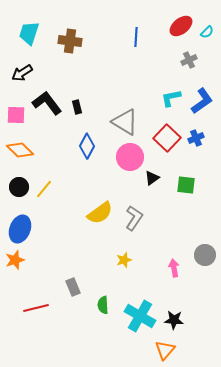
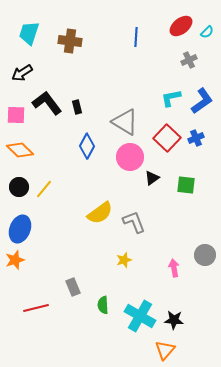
gray L-shape: moved 4 px down; rotated 55 degrees counterclockwise
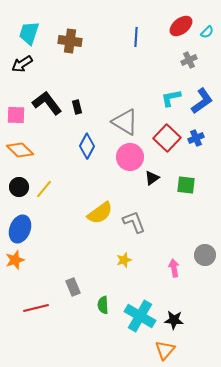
black arrow: moved 9 px up
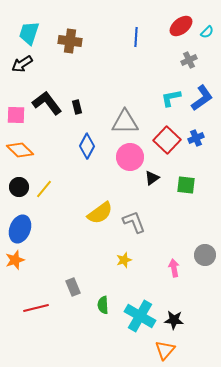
blue L-shape: moved 3 px up
gray triangle: rotated 32 degrees counterclockwise
red square: moved 2 px down
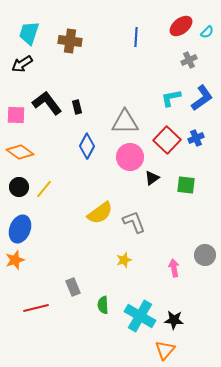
orange diamond: moved 2 px down; rotated 8 degrees counterclockwise
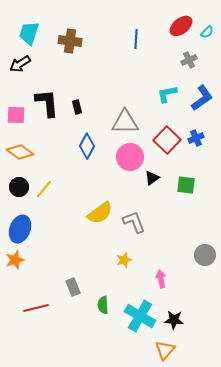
blue line: moved 2 px down
black arrow: moved 2 px left
cyan L-shape: moved 4 px left, 4 px up
black L-shape: rotated 32 degrees clockwise
pink arrow: moved 13 px left, 11 px down
